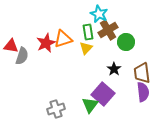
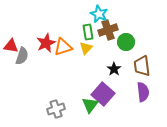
brown cross: rotated 12 degrees clockwise
orange triangle: moved 8 px down
brown trapezoid: moved 7 px up
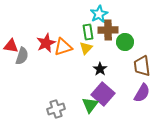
cyan star: rotated 18 degrees clockwise
brown cross: rotated 18 degrees clockwise
green circle: moved 1 px left
black star: moved 14 px left
purple semicircle: moved 1 px left, 1 px down; rotated 36 degrees clockwise
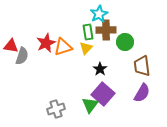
brown cross: moved 2 px left
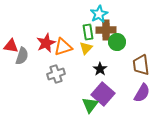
green circle: moved 8 px left
brown trapezoid: moved 1 px left, 1 px up
gray cross: moved 35 px up
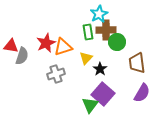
yellow triangle: moved 10 px down
brown trapezoid: moved 4 px left, 2 px up
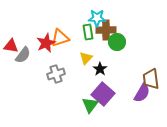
cyan star: moved 2 px left, 4 px down; rotated 30 degrees clockwise
orange triangle: moved 3 px left, 9 px up
gray semicircle: moved 1 px right, 1 px up; rotated 18 degrees clockwise
brown trapezoid: moved 14 px right, 16 px down
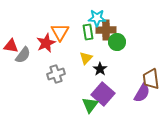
orange triangle: moved 6 px up; rotated 42 degrees counterclockwise
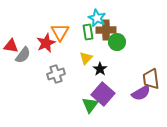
cyan star: rotated 24 degrees clockwise
purple semicircle: moved 1 px left; rotated 30 degrees clockwise
